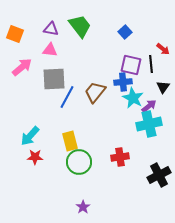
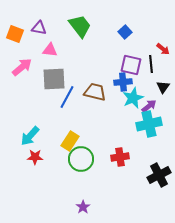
purple triangle: moved 12 px left, 1 px up
brown trapezoid: rotated 65 degrees clockwise
cyan star: rotated 20 degrees clockwise
yellow rectangle: rotated 48 degrees clockwise
green circle: moved 2 px right, 3 px up
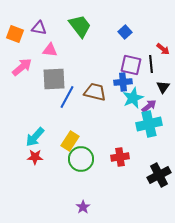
cyan arrow: moved 5 px right, 1 px down
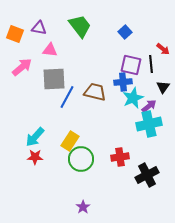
black cross: moved 12 px left
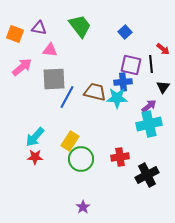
cyan star: moved 16 px left; rotated 25 degrees clockwise
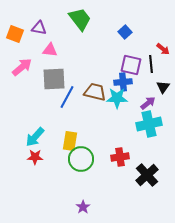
green trapezoid: moved 7 px up
purple arrow: moved 1 px left, 3 px up
yellow rectangle: rotated 24 degrees counterclockwise
black cross: rotated 15 degrees counterclockwise
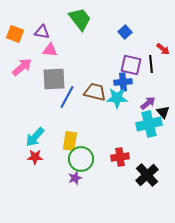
purple triangle: moved 3 px right, 4 px down
black triangle: moved 25 px down; rotated 16 degrees counterclockwise
purple star: moved 8 px left, 29 px up; rotated 16 degrees clockwise
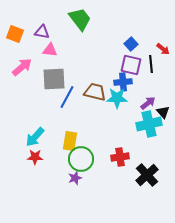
blue square: moved 6 px right, 12 px down
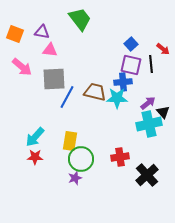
pink arrow: rotated 80 degrees clockwise
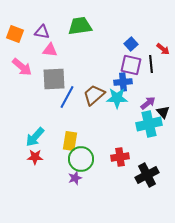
green trapezoid: moved 7 px down; rotated 60 degrees counterclockwise
brown trapezoid: moved 1 px left, 3 px down; rotated 55 degrees counterclockwise
black cross: rotated 15 degrees clockwise
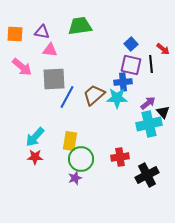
orange square: rotated 18 degrees counterclockwise
